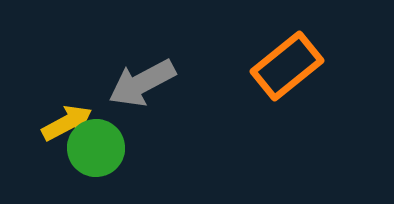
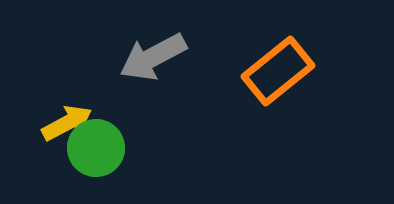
orange rectangle: moved 9 px left, 5 px down
gray arrow: moved 11 px right, 26 px up
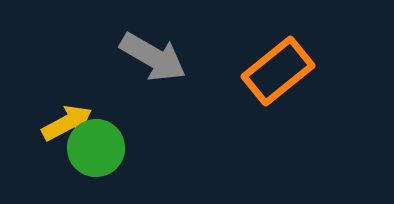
gray arrow: rotated 122 degrees counterclockwise
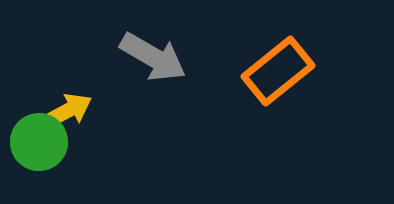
yellow arrow: moved 12 px up
green circle: moved 57 px left, 6 px up
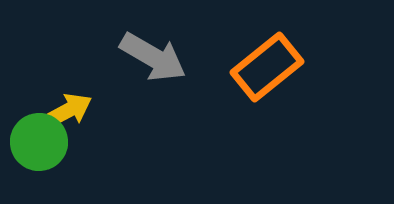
orange rectangle: moved 11 px left, 4 px up
